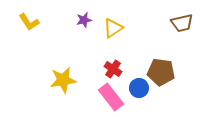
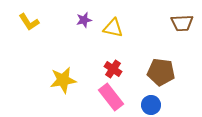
brown trapezoid: rotated 10 degrees clockwise
yellow triangle: rotated 45 degrees clockwise
blue circle: moved 12 px right, 17 px down
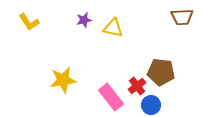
brown trapezoid: moved 6 px up
red cross: moved 24 px right, 17 px down; rotated 18 degrees clockwise
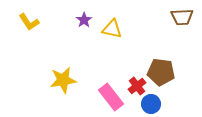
purple star: rotated 21 degrees counterclockwise
yellow triangle: moved 1 px left, 1 px down
blue circle: moved 1 px up
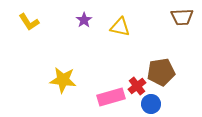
yellow triangle: moved 8 px right, 2 px up
brown pentagon: rotated 16 degrees counterclockwise
yellow star: rotated 16 degrees clockwise
pink rectangle: rotated 68 degrees counterclockwise
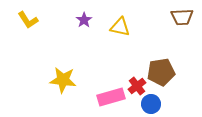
yellow L-shape: moved 1 px left, 2 px up
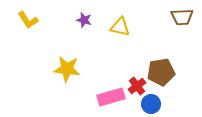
purple star: rotated 21 degrees counterclockwise
yellow star: moved 4 px right, 11 px up
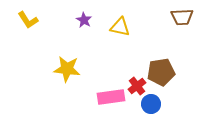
purple star: rotated 14 degrees clockwise
pink rectangle: rotated 8 degrees clockwise
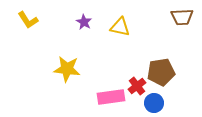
purple star: moved 2 px down
blue circle: moved 3 px right, 1 px up
